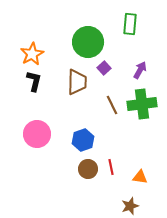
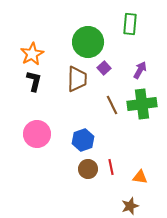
brown trapezoid: moved 3 px up
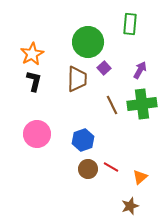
red line: rotated 49 degrees counterclockwise
orange triangle: rotated 49 degrees counterclockwise
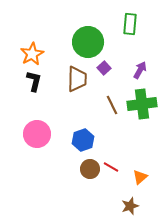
brown circle: moved 2 px right
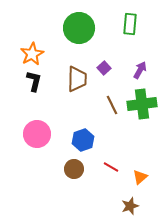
green circle: moved 9 px left, 14 px up
brown circle: moved 16 px left
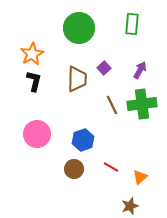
green rectangle: moved 2 px right
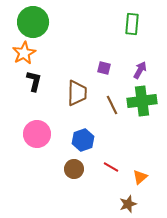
green circle: moved 46 px left, 6 px up
orange star: moved 8 px left, 1 px up
purple square: rotated 32 degrees counterclockwise
brown trapezoid: moved 14 px down
green cross: moved 3 px up
brown star: moved 2 px left, 2 px up
